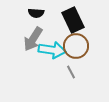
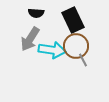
gray arrow: moved 3 px left
gray line: moved 12 px right, 12 px up
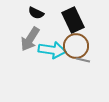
black semicircle: rotated 21 degrees clockwise
gray line: rotated 48 degrees counterclockwise
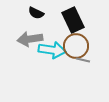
gray arrow: rotated 50 degrees clockwise
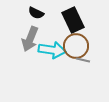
gray arrow: rotated 60 degrees counterclockwise
